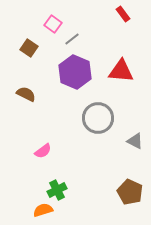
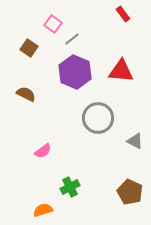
green cross: moved 13 px right, 3 px up
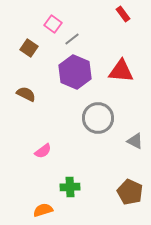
green cross: rotated 24 degrees clockwise
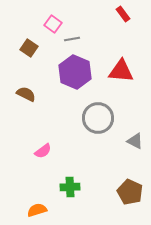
gray line: rotated 28 degrees clockwise
orange semicircle: moved 6 px left
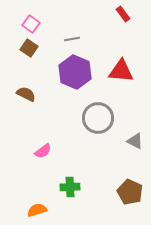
pink square: moved 22 px left
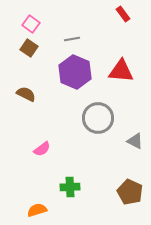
pink semicircle: moved 1 px left, 2 px up
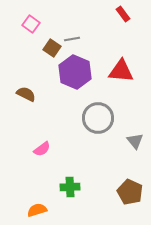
brown square: moved 23 px right
gray triangle: rotated 24 degrees clockwise
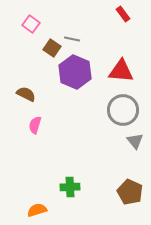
gray line: rotated 21 degrees clockwise
gray circle: moved 25 px right, 8 px up
pink semicircle: moved 7 px left, 24 px up; rotated 144 degrees clockwise
